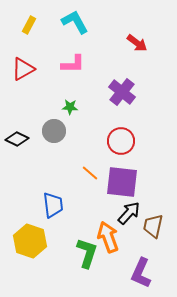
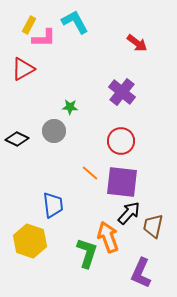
pink L-shape: moved 29 px left, 26 px up
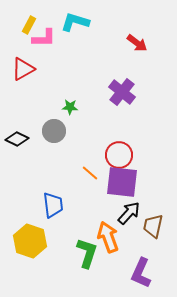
cyan L-shape: rotated 44 degrees counterclockwise
red circle: moved 2 px left, 14 px down
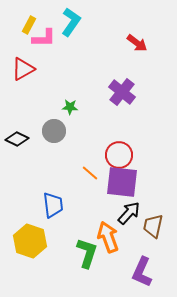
cyan L-shape: moved 4 px left; rotated 108 degrees clockwise
purple L-shape: moved 1 px right, 1 px up
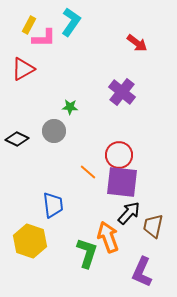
orange line: moved 2 px left, 1 px up
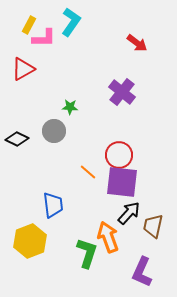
yellow hexagon: rotated 20 degrees clockwise
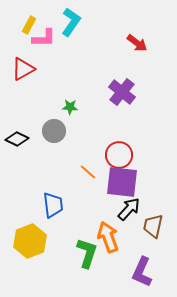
black arrow: moved 4 px up
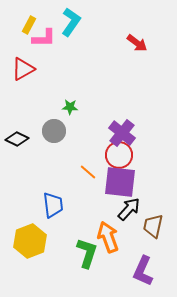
purple cross: moved 41 px down
purple square: moved 2 px left
purple L-shape: moved 1 px right, 1 px up
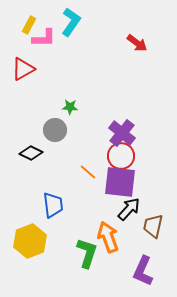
gray circle: moved 1 px right, 1 px up
black diamond: moved 14 px right, 14 px down
red circle: moved 2 px right, 1 px down
